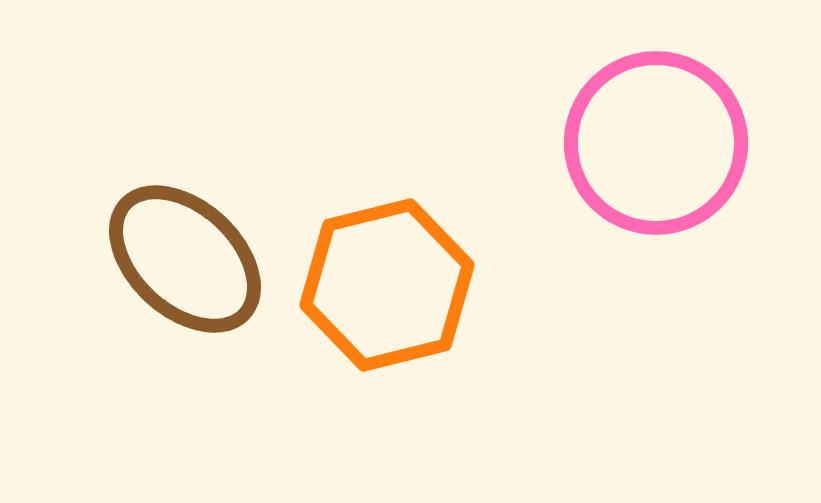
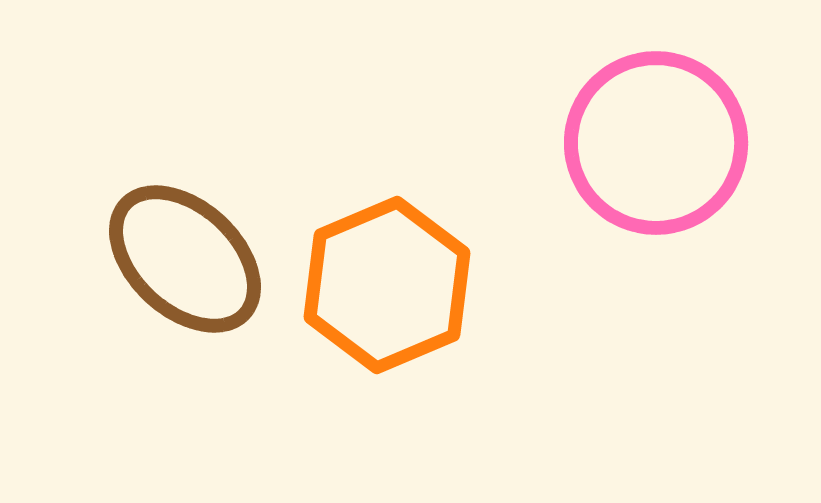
orange hexagon: rotated 9 degrees counterclockwise
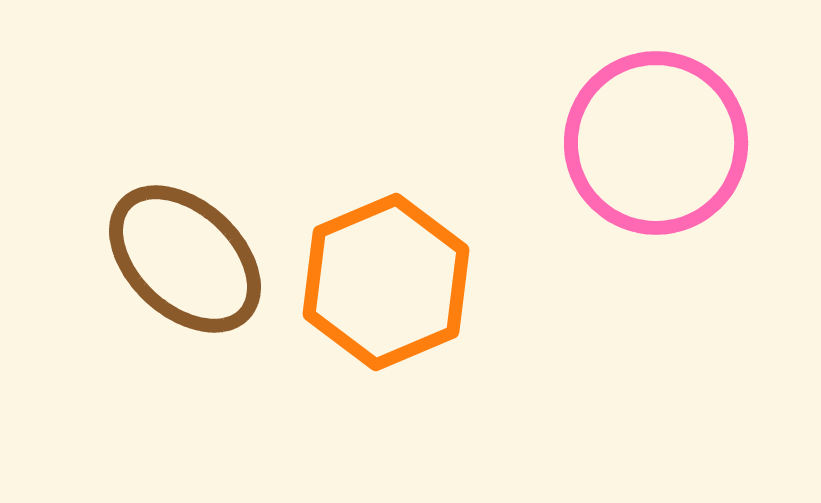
orange hexagon: moved 1 px left, 3 px up
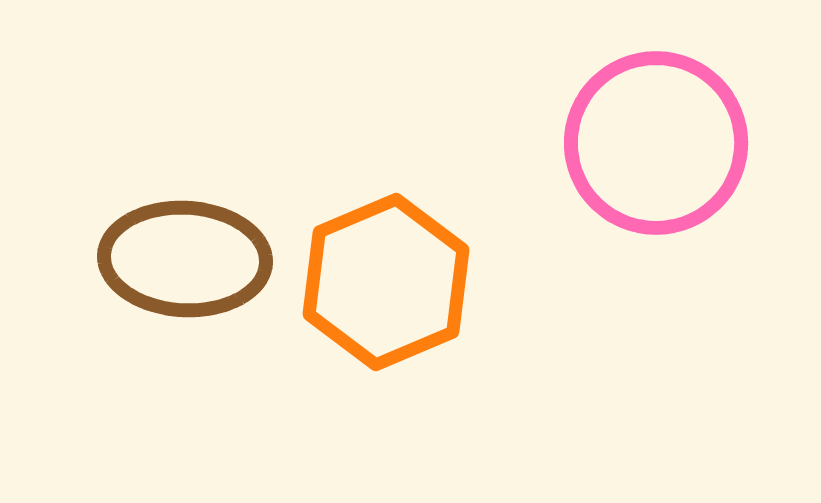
brown ellipse: rotated 40 degrees counterclockwise
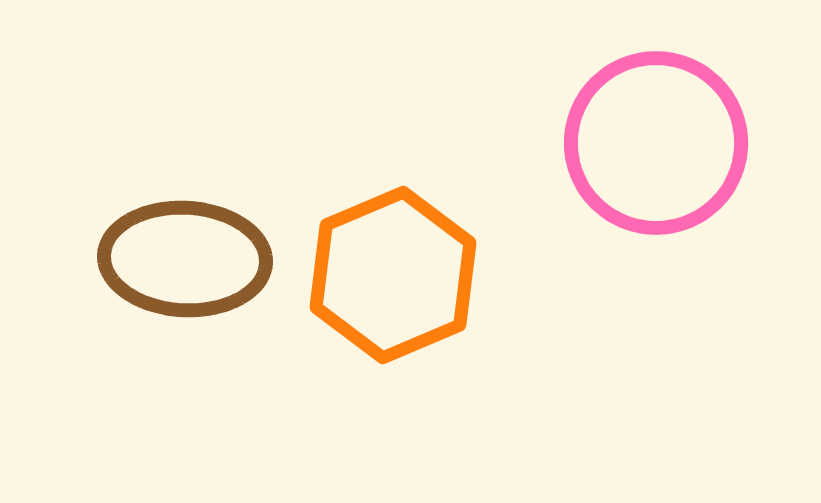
orange hexagon: moved 7 px right, 7 px up
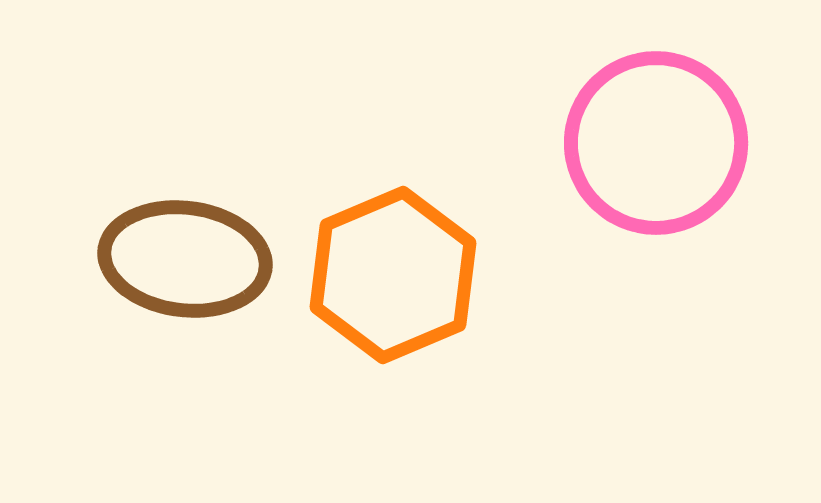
brown ellipse: rotated 4 degrees clockwise
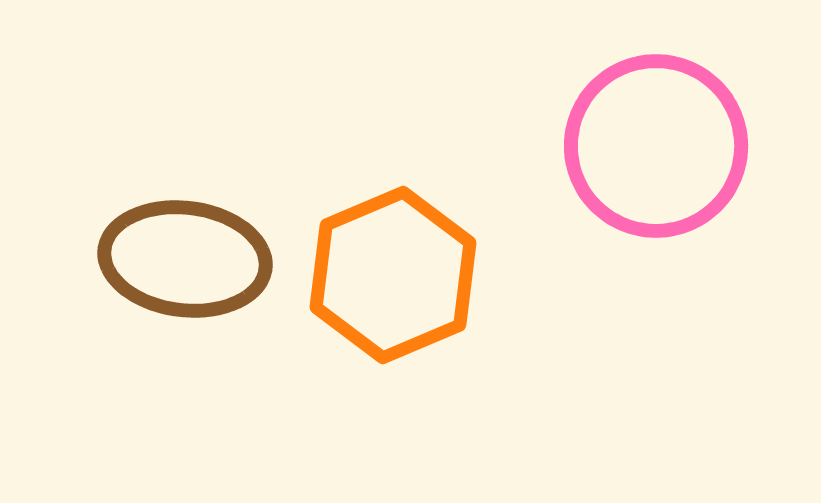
pink circle: moved 3 px down
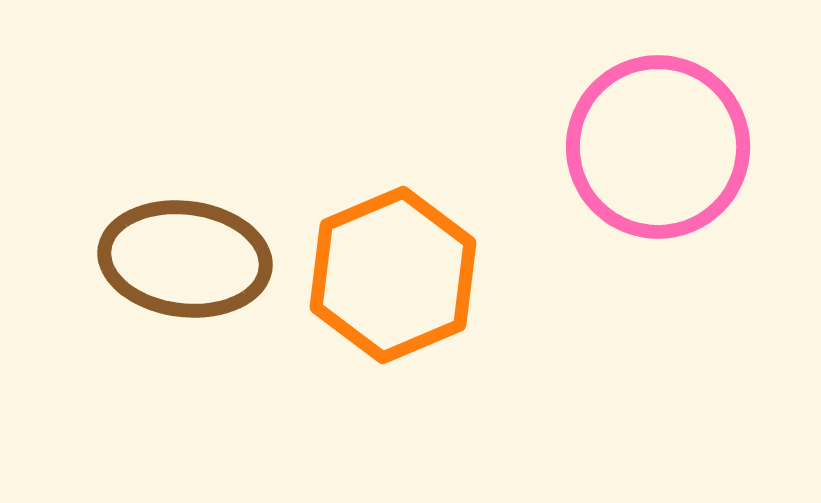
pink circle: moved 2 px right, 1 px down
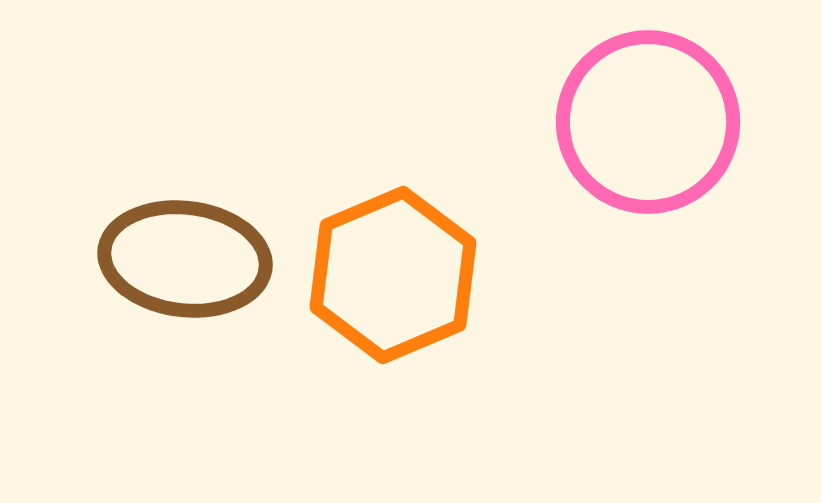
pink circle: moved 10 px left, 25 px up
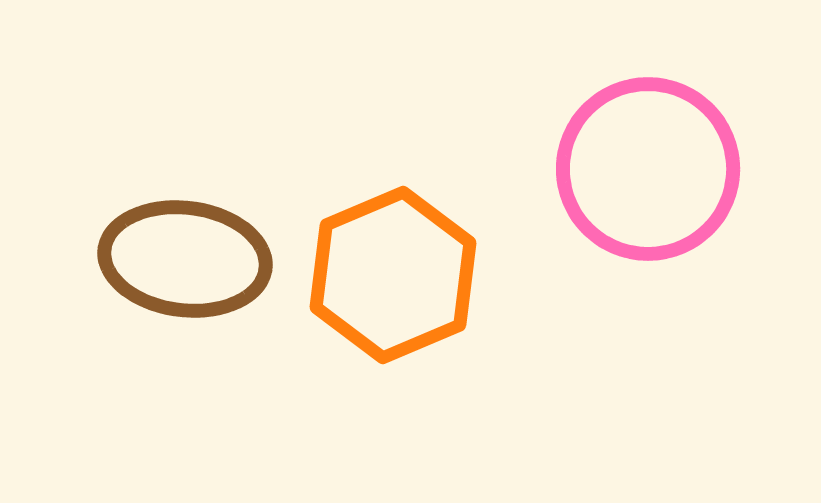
pink circle: moved 47 px down
